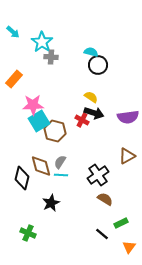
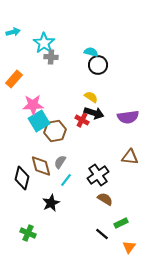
cyan arrow: rotated 56 degrees counterclockwise
cyan star: moved 2 px right, 1 px down
brown hexagon: rotated 25 degrees counterclockwise
brown triangle: moved 3 px right, 1 px down; rotated 36 degrees clockwise
cyan line: moved 5 px right, 5 px down; rotated 56 degrees counterclockwise
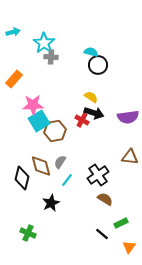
cyan line: moved 1 px right
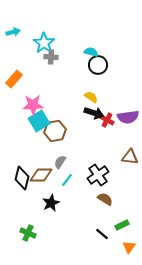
red cross: moved 25 px right
brown diamond: moved 9 px down; rotated 75 degrees counterclockwise
green rectangle: moved 1 px right, 2 px down
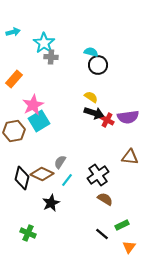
pink star: rotated 25 degrees counterclockwise
brown hexagon: moved 41 px left
brown diamond: moved 1 px right, 1 px up; rotated 25 degrees clockwise
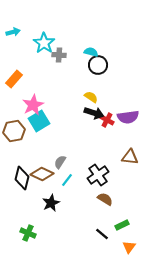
gray cross: moved 8 px right, 2 px up
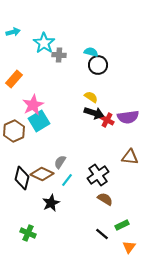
brown hexagon: rotated 15 degrees counterclockwise
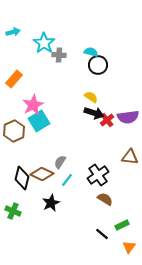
red cross: rotated 24 degrees clockwise
green cross: moved 15 px left, 22 px up
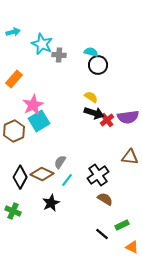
cyan star: moved 2 px left, 1 px down; rotated 10 degrees counterclockwise
black diamond: moved 2 px left, 1 px up; rotated 15 degrees clockwise
orange triangle: moved 3 px right; rotated 40 degrees counterclockwise
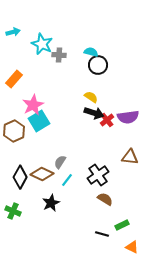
black line: rotated 24 degrees counterclockwise
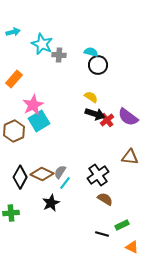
black arrow: moved 1 px right, 1 px down
purple semicircle: rotated 45 degrees clockwise
gray semicircle: moved 10 px down
cyan line: moved 2 px left, 3 px down
green cross: moved 2 px left, 2 px down; rotated 28 degrees counterclockwise
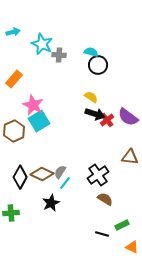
pink star: rotated 20 degrees counterclockwise
